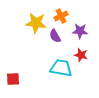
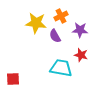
purple star: moved 1 px up
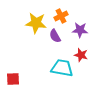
cyan trapezoid: moved 1 px right
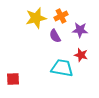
yellow star: moved 5 px up; rotated 20 degrees counterclockwise
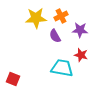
yellow star: rotated 10 degrees clockwise
red square: rotated 24 degrees clockwise
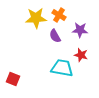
orange cross: moved 2 px left, 1 px up; rotated 32 degrees counterclockwise
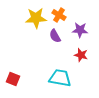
cyan trapezoid: moved 2 px left, 10 px down
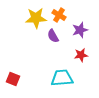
purple star: rotated 21 degrees counterclockwise
purple semicircle: moved 2 px left
red star: rotated 24 degrees counterclockwise
cyan trapezoid: moved 2 px right; rotated 15 degrees counterclockwise
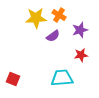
purple semicircle: rotated 96 degrees counterclockwise
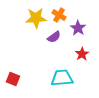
purple star: moved 2 px left, 2 px up; rotated 21 degrees counterclockwise
purple semicircle: moved 1 px right, 1 px down
red star: moved 1 px right, 1 px up; rotated 24 degrees counterclockwise
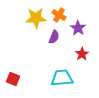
purple semicircle: rotated 32 degrees counterclockwise
